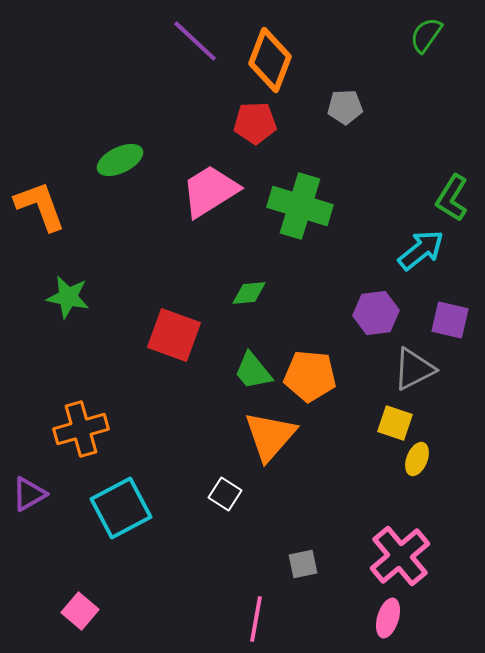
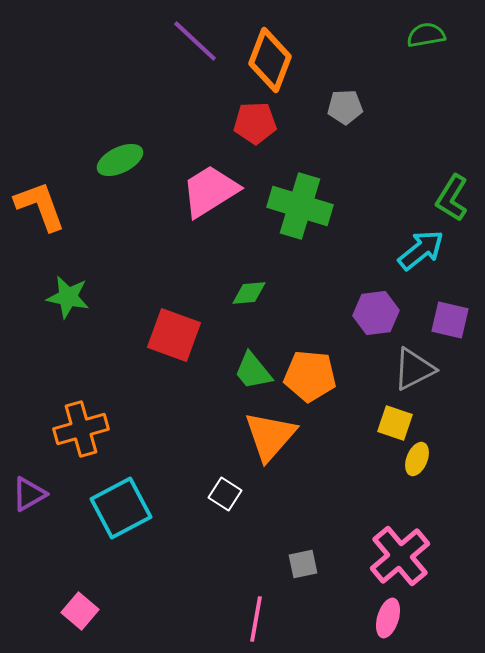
green semicircle: rotated 45 degrees clockwise
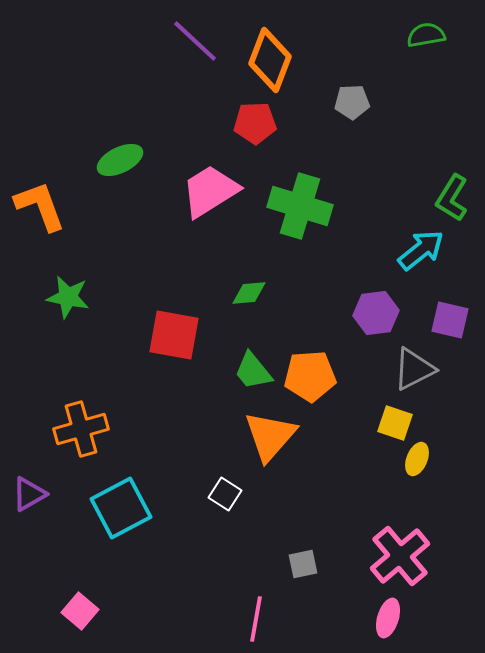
gray pentagon: moved 7 px right, 5 px up
red square: rotated 10 degrees counterclockwise
orange pentagon: rotated 9 degrees counterclockwise
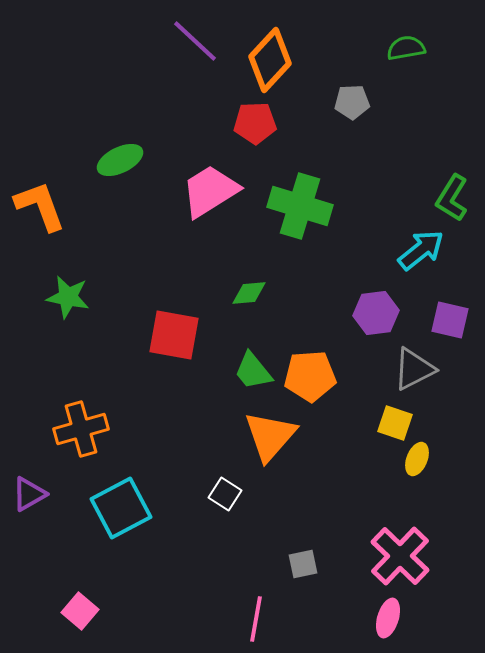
green semicircle: moved 20 px left, 13 px down
orange diamond: rotated 22 degrees clockwise
pink cross: rotated 6 degrees counterclockwise
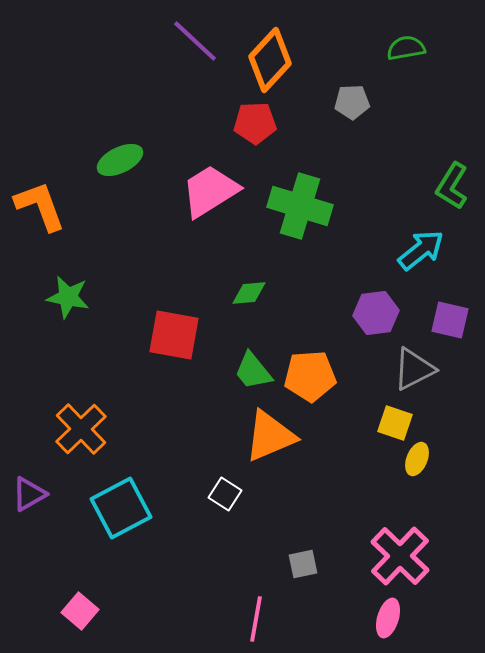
green L-shape: moved 12 px up
orange cross: rotated 28 degrees counterclockwise
orange triangle: rotated 26 degrees clockwise
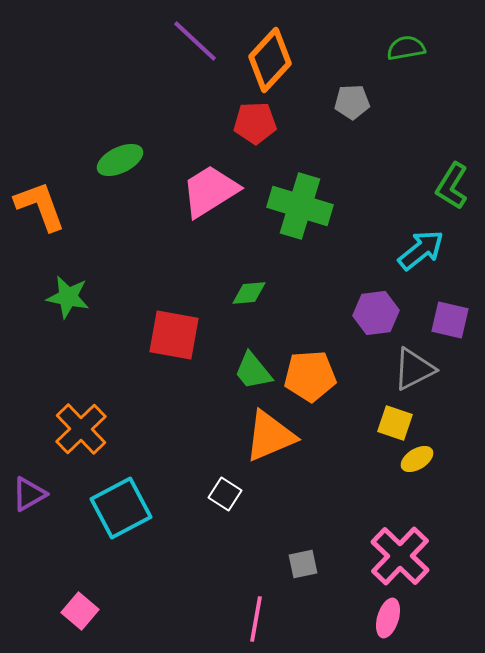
yellow ellipse: rotated 36 degrees clockwise
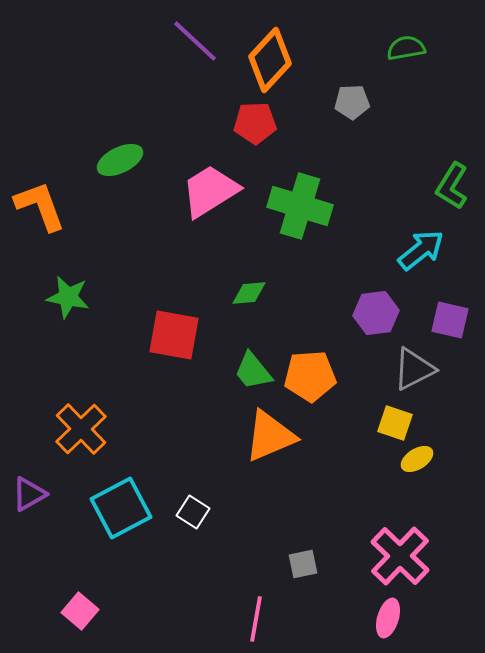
white square: moved 32 px left, 18 px down
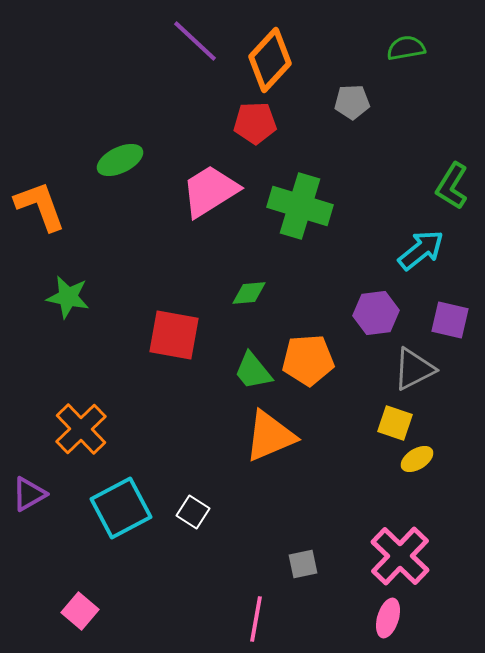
orange pentagon: moved 2 px left, 16 px up
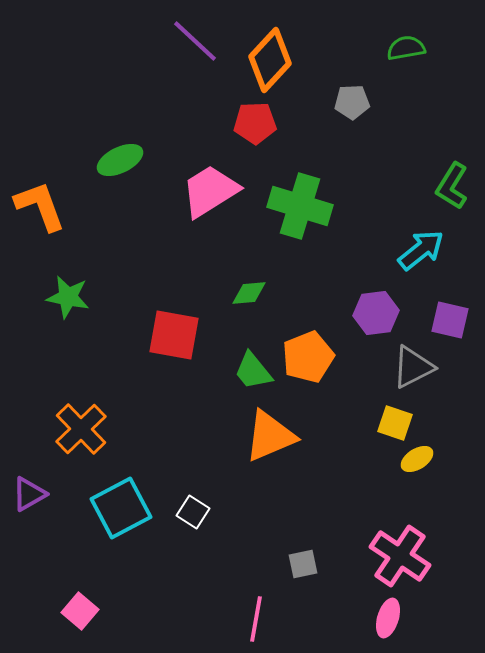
orange pentagon: moved 3 px up; rotated 18 degrees counterclockwise
gray triangle: moved 1 px left, 2 px up
pink cross: rotated 10 degrees counterclockwise
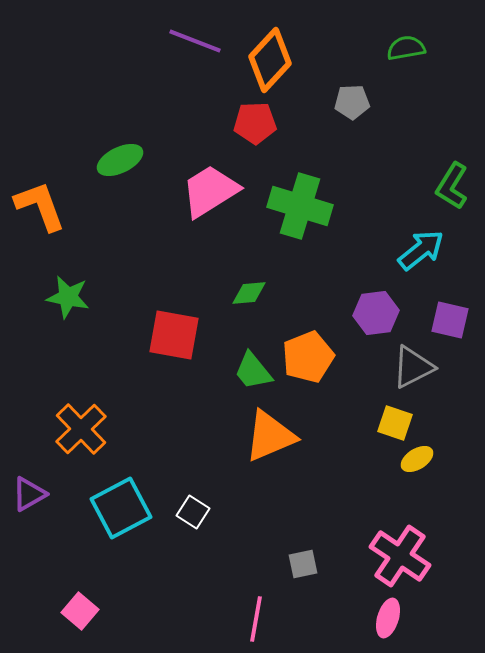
purple line: rotated 22 degrees counterclockwise
